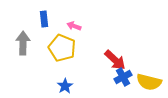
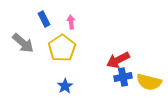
blue rectangle: rotated 21 degrees counterclockwise
pink arrow: moved 3 px left, 4 px up; rotated 64 degrees clockwise
gray arrow: rotated 130 degrees clockwise
yellow pentagon: rotated 16 degrees clockwise
red arrow: moved 3 px right; rotated 110 degrees clockwise
blue cross: rotated 18 degrees clockwise
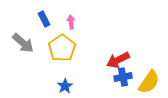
yellow semicircle: rotated 70 degrees counterclockwise
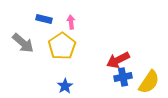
blue rectangle: rotated 49 degrees counterclockwise
yellow pentagon: moved 2 px up
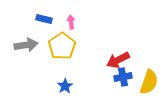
gray arrow: moved 3 px right, 2 px down; rotated 50 degrees counterclockwise
yellow semicircle: rotated 15 degrees counterclockwise
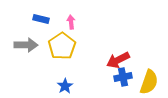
blue rectangle: moved 3 px left
gray arrow: rotated 10 degrees clockwise
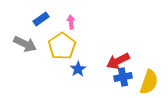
blue rectangle: rotated 49 degrees counterclockwise
gray arrow: moved 1 px left, 1 px up; rotated 25 degrees clockwise
red arrow: moved 1 px down
blue star: moved 13 px right, 17 px up
